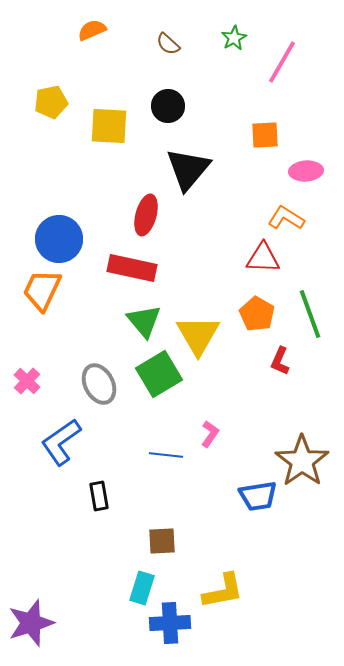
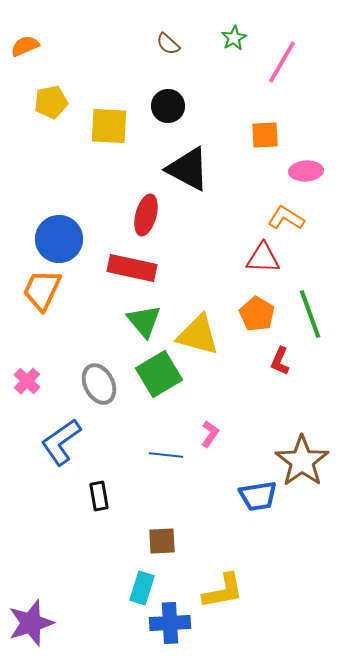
orange semicircle: moved 67 px left, 16 px down
black triangle: rotated 42 degrees counterclockwise
yellow triangle: rotated 45 degrees counterclockwise
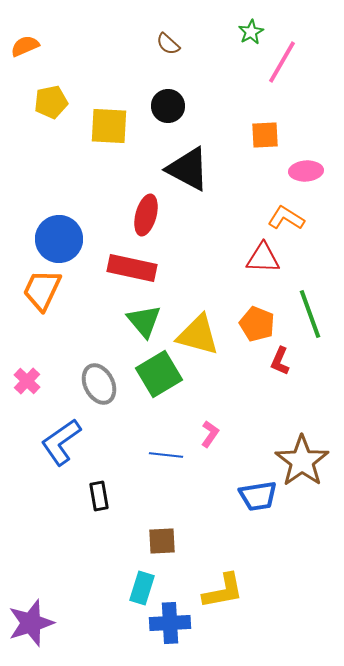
green star: moved 17 px right, 6 px up
orange pentagon: moved 10 px down; rotated 8 degrees counterclockwise
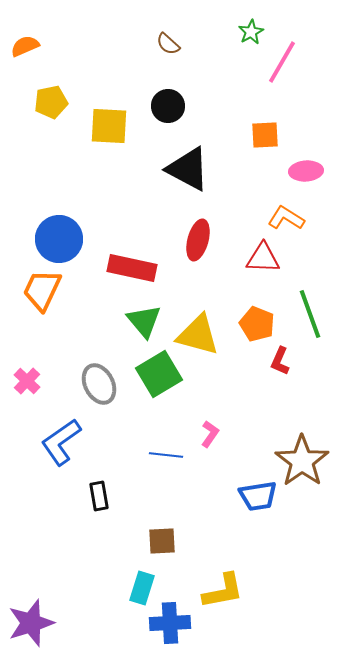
red ellipse: moved 52 px right, 25 px down
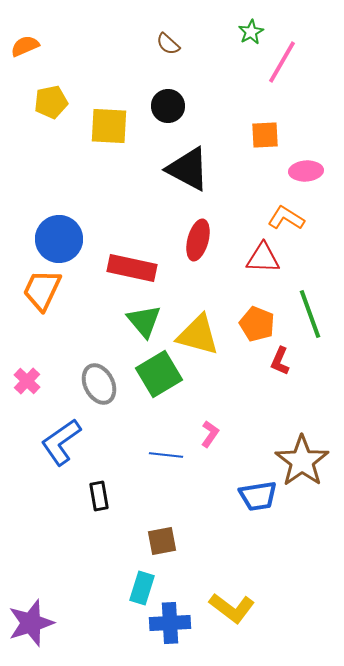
brown square: rotated 8 degrees counterclockwise
yellow L-shape: moved 9 px right, 17 px down; rotated 48 degrees clockwise
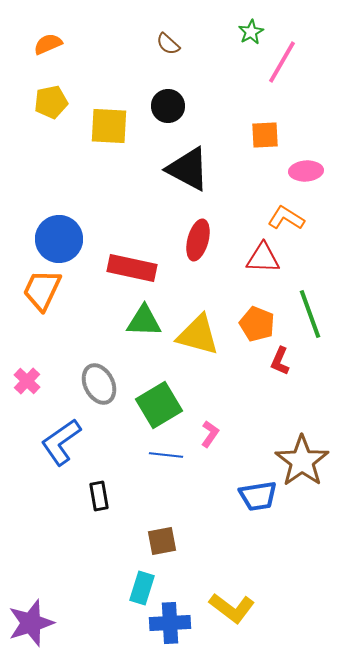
orange semicircle: moved 23 px right, 2 px up
green triangle: rotated 48 degrees counterclockwise
green square: moved 31 px down
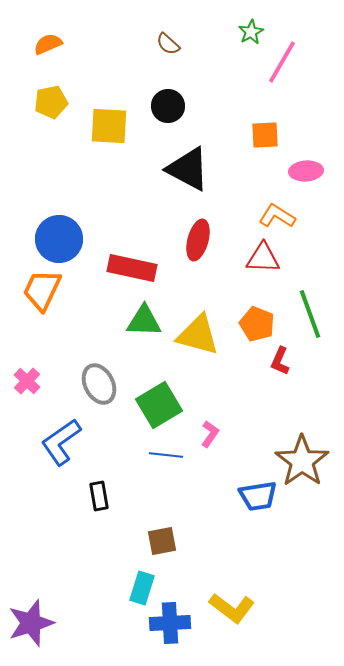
orange L-shape: moved 9 px left, 2 px up
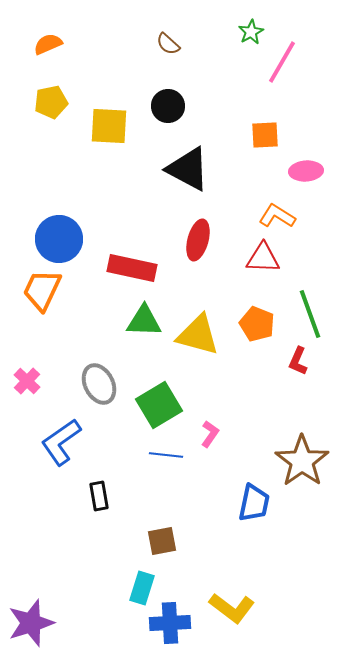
red L-shape: moved 18 px right
blue trapezoid: moved 4 px left, 7 px down; rotated 69 degrees counterclockwise
